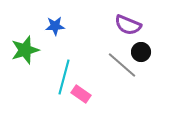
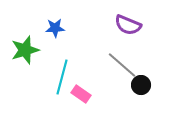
blue star: moved 2 px down
black circle: moved 33 px down
cyan line: moved 2 px left
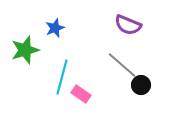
blue star: rotated 18 degrees counterclockwise
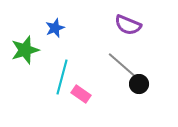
black circle: moved 2 px left, 1 px up
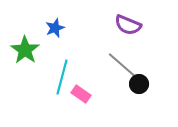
green star: rotated 20 degrees counterclockwise
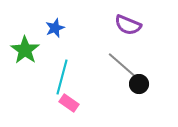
pink rectangle: moved 12 px left, 9 px down
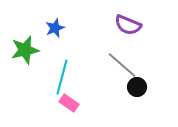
green star: rotated 24 degrees clockwise
black circle: moved 2 px left, 3 px down
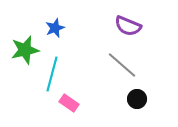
purple semicircle: moved 1 px down
cyan line: moved 10 px left, 3 px up
black circle: moved 12 px down
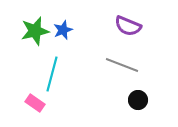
blue star: moved 8 px right, 2 px down
green star: moved 10 px right, 19 px up
gray line: rotated 20 degrees counterclockwise
black circle: moved 1 px right, 1 px down
pink rectangle: moved 34 px left
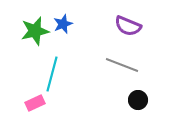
blue star: moved 6 px up
pink rectangle: rotated 60 degrees counterclockwise
